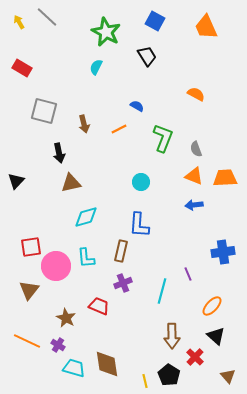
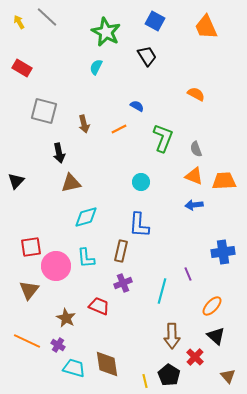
orange trapezoid at (225, 178): moved 1 px left, 3 px down
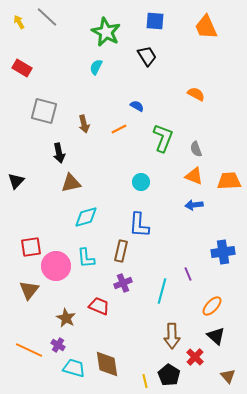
blue square at (155, 21): rotated 24 degrees counterclockwise
orange trapezoid at (224, 181): moved 5 px right
orange line at (27, 341): moved 2 px right, 9 px down
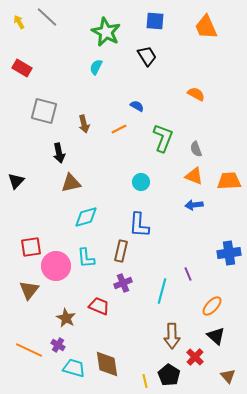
blue cross at (223, 252): moved 6 px right, 1 px down
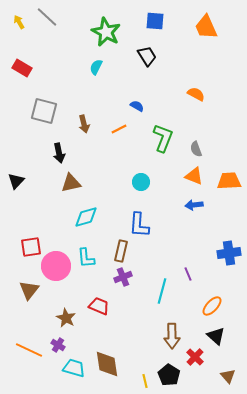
purple cross at (123, 283): moved 6 px up
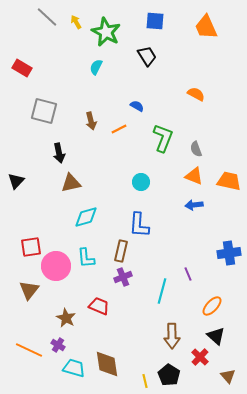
yellow arrow at (19, 22): moved 57 px right
brown arrow at (84, 124): moved 7 px right, 3 px up
orange trapezoid at (229, 181): rotated 15 degrees clockwise
red cross at (195, 357): moved 5 px right
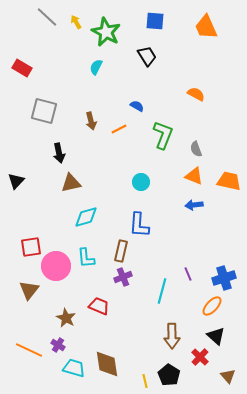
green L-shape at (163, 138): moved 3 px up
blue cross at (229, 253): moved 5 px left, 25 px down; rotated 10 degrees counterclockwise
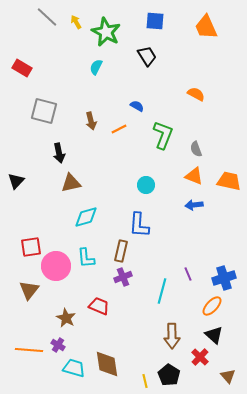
cyan circle at (141, 182): moved 5 px right, 3 px down
black triangle at (216, 336): moved 2 px left, 1 px up
orange line at (29, 350): rotated 20 degrees counterclockwise
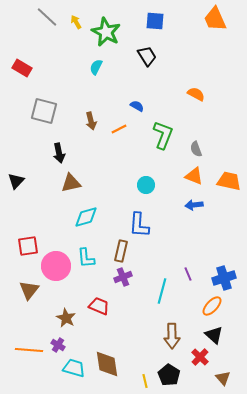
orange trapezoid at (206, 27): moved 9 px right, 8 px up
red square at (31, 247): moved 3 px left, 1 px up
brown triangle at (228, 376): moved 5 px left, 2 px down
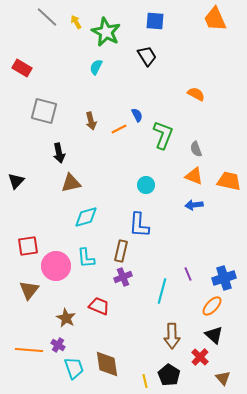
blue semicircle at (137, 106): moved 9 px down; rotated 32 degrees clockwise
cyan trapezoid at (74, 368): rotated 55 degrees clockwise
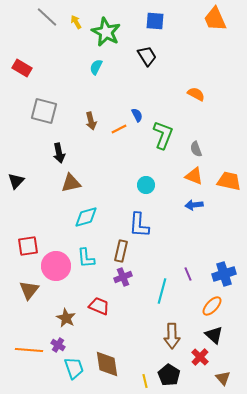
blue cross at (224, 278): moved 4 px up
